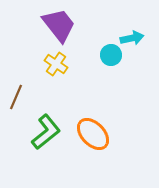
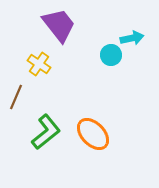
yellow cross: moved 17 px left
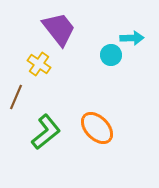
purple trapezoid: moved 4 px down
cyan arrow: rotated 10 degrees clockwise
orange ellipse: moved 4 px right, 6 px up
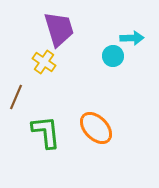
purple trapezoid: rotated 21 degrees clockwise
cyan circle: moved 2 px right, 1 px down
yellow cross: moved 5 px right, 2 px up
orange ellipse: moved 1 px left
green L-shape: rotated 57 degrees counterclockwise
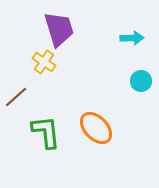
cyan circle: moved 28 px right, 25 px down
brown line: rotated 25 degrees clockwise
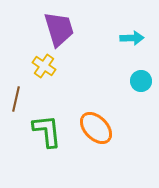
yellow cross: moved 4 px down
brown line: moved 2 px down; rotated 35 degrees counterclockwise
green L-shape: moved 1 px right, 1 px up
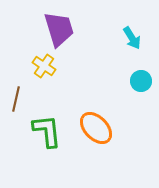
cyan arrow: rotated 60 degrees clockwise
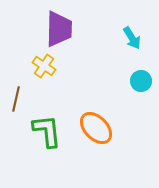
purple trapezoid: rotated 18 degrees clockwise
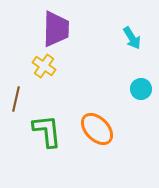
purple trapezoid: moved 3 px left
cyan circle: moved 8 px down
orange ellipse: moved 1 px right, 1 px down
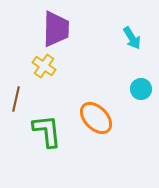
orange ellipse: moved 1 px left, 11 px up
